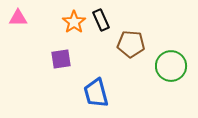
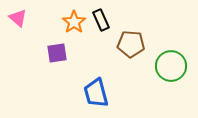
pink triangle: rotated 42 degrees clockwise
purple square: moved 4 px left, 6 px up
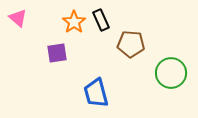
green circle: moved 7 px down
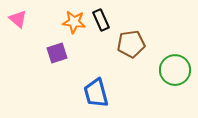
pink triangle: moved 1 px down
orange star: rotated 30 degrees counterclockwise
brown pentagon: rotated 12 degrees counterclockwise
purple square: rotated 10 degrees counterclockwise
green circle: moved 4 px right, 3 px up
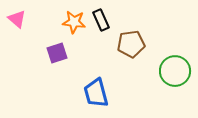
pink triangle: moved 1 px left
green circle: moved 1 px down
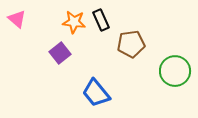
purple square: moved 3 px right; rotated 20 degrees counterclockwise
blue trapezoid: rotated 24 degrees counterclockwise
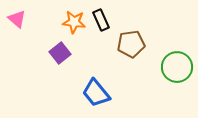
green circle: moved 2 px right, 4 px up
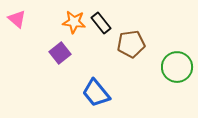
black rectangle: moved 3 px down; rotated 15 degrees counterclockwise
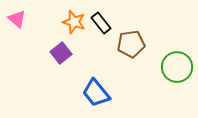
orange star: rotated 10 degrees clockwise
purple square: moved 1 px right
